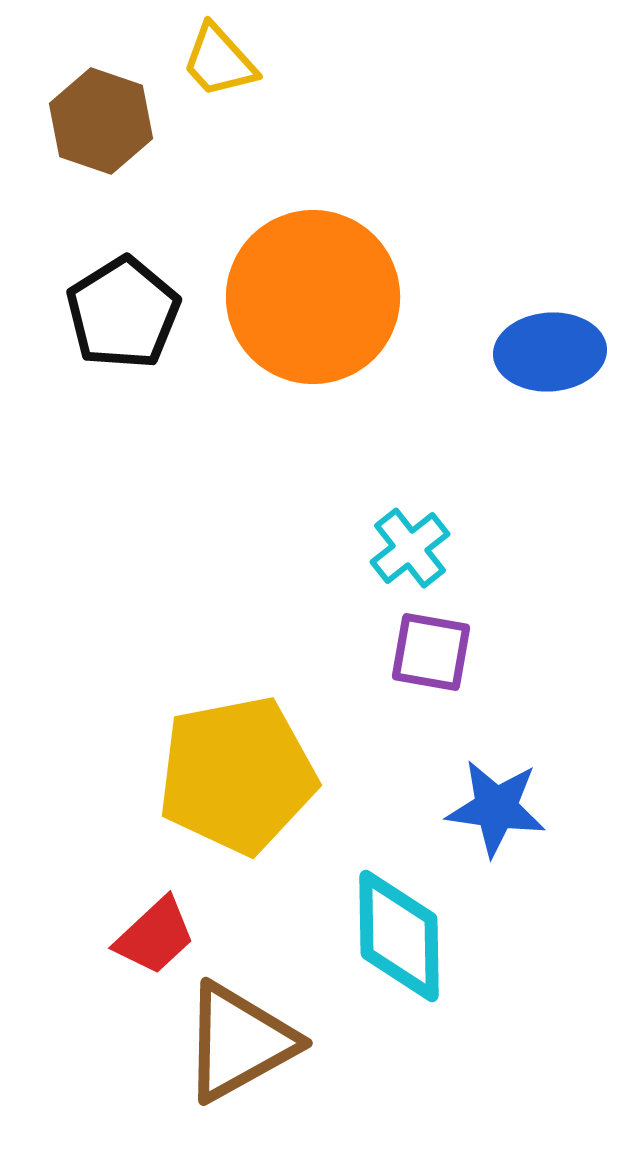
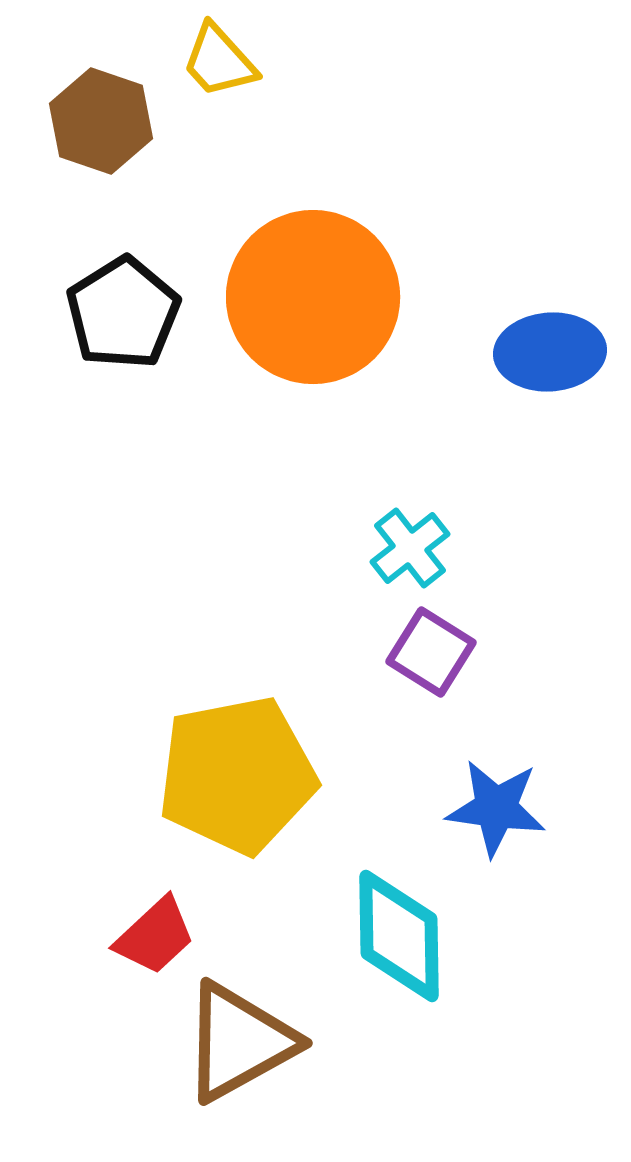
purple square: rotated 22 degrees clockwise
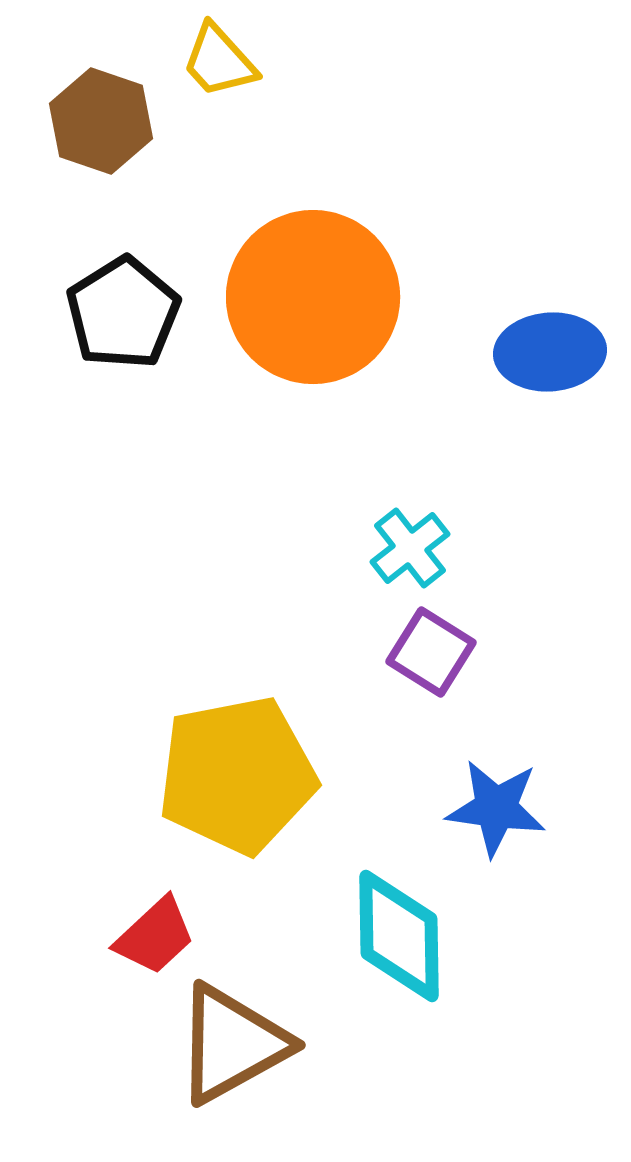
brown triangle: moved 7 px left, 2 px down
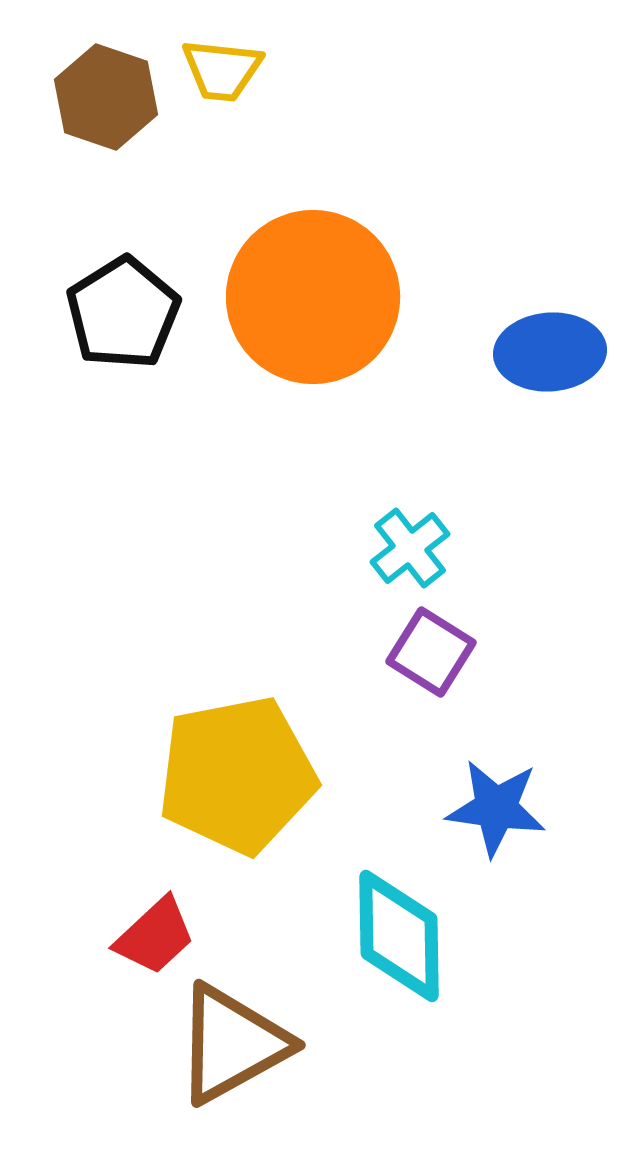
yellow trapezoid: moved 3 px right, 9 px down; rotated 42 degrees counterclockwise
brown hexagon: moved 5 px right, 24 px up
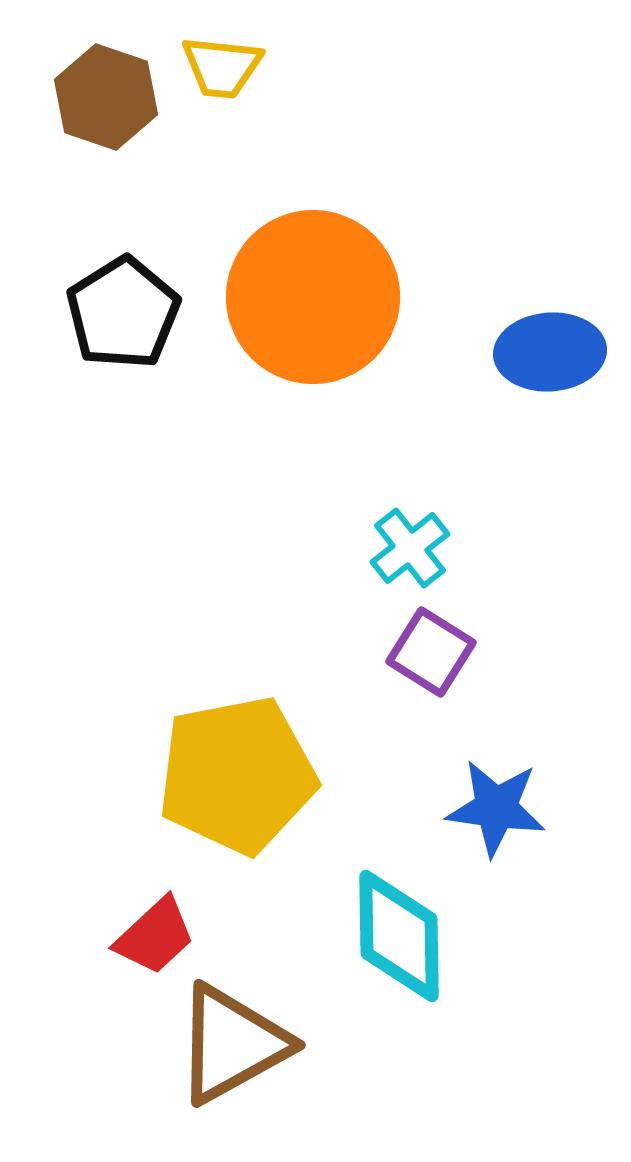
yellow trapezoid: moved 3 px up
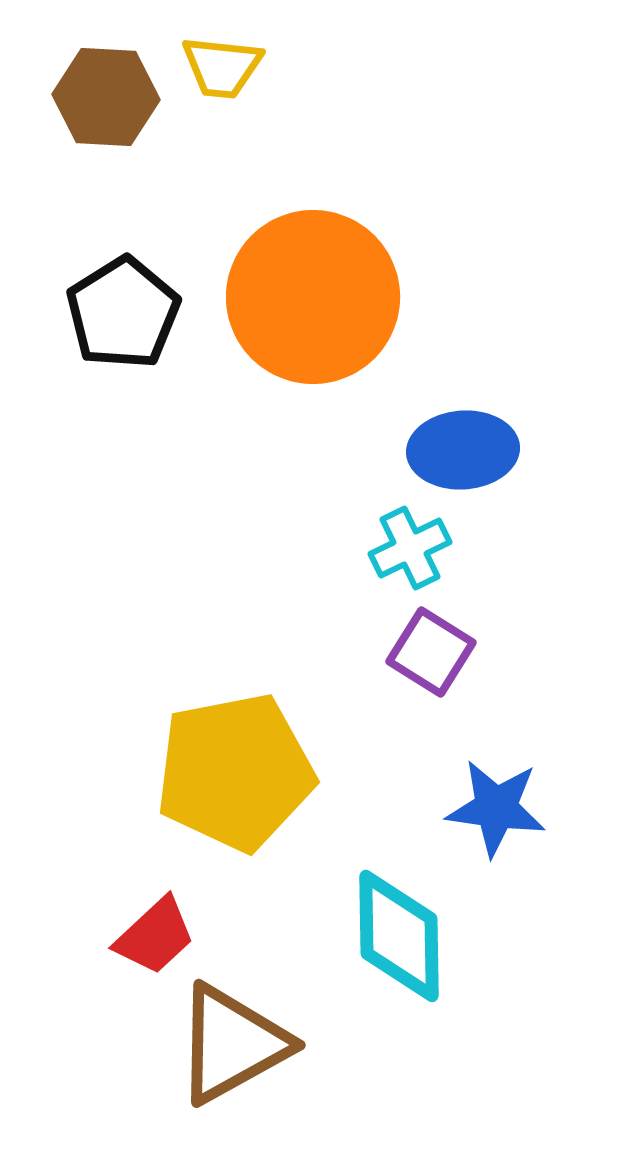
brown hexagon: rotated 16 degrees counterclockwise
blue ellipse: moved 87 px left, 98 px down
cyan cross: rotated 12 degrees clockwise
yellow pentagon: moved 2 px left, 3 px up
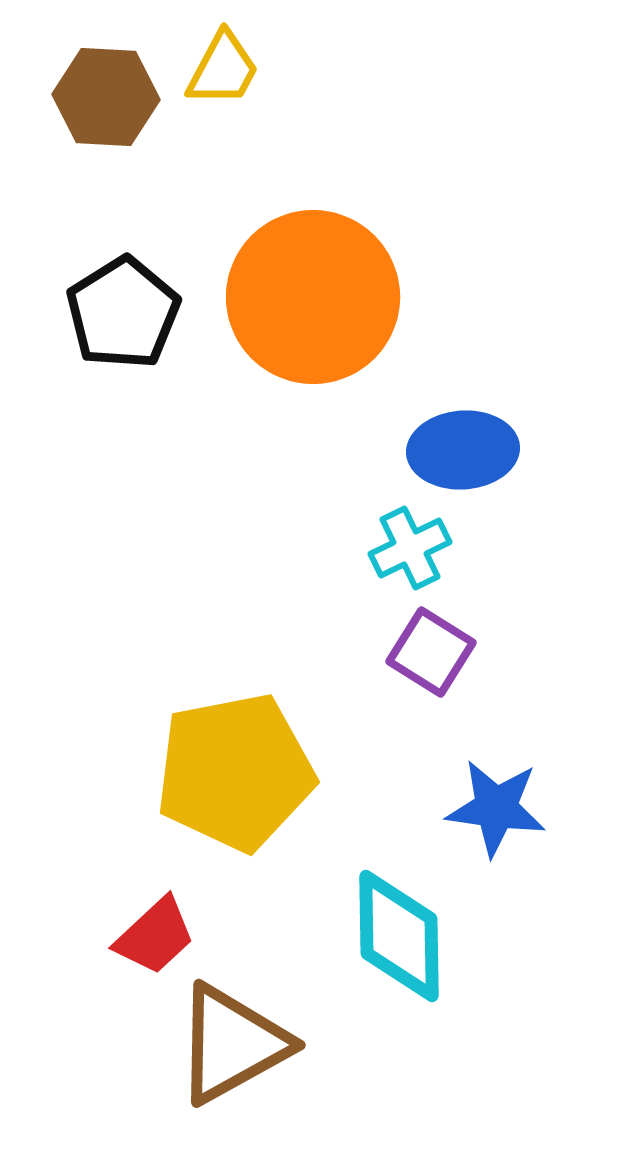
yellow trapezoid: moved 1 px right, 2 px down; rotated 68 degrees counterclockwise
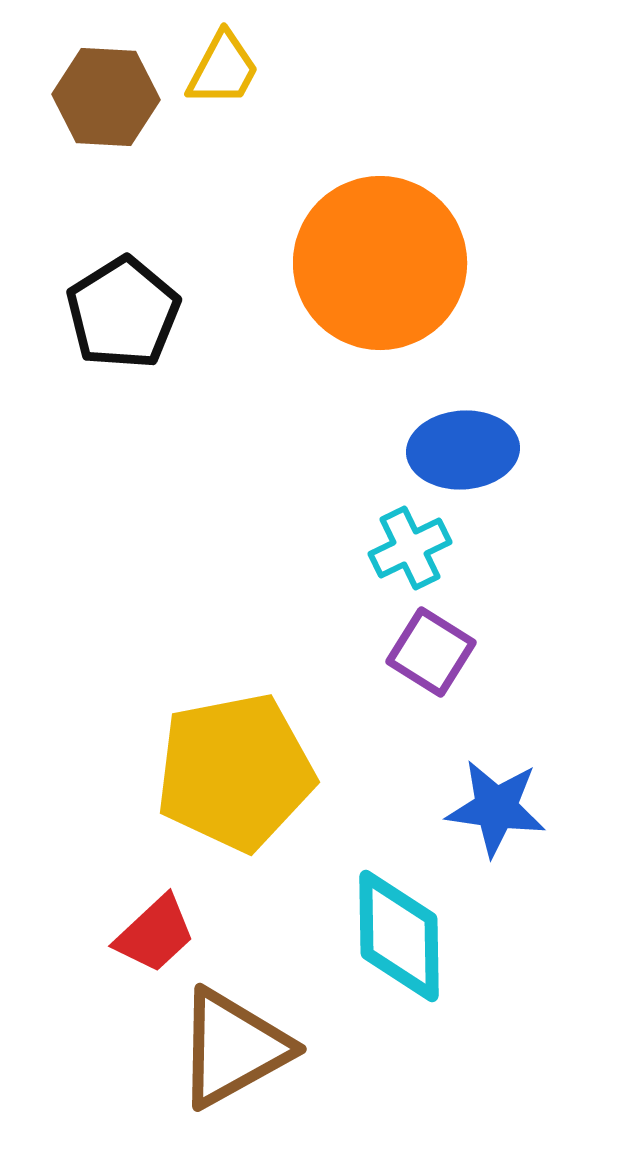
orange circle: moved 67 px right, 34 px up
red trapezoid: moved 2 px up
brown triangle: moved 1 px right, 4 px down
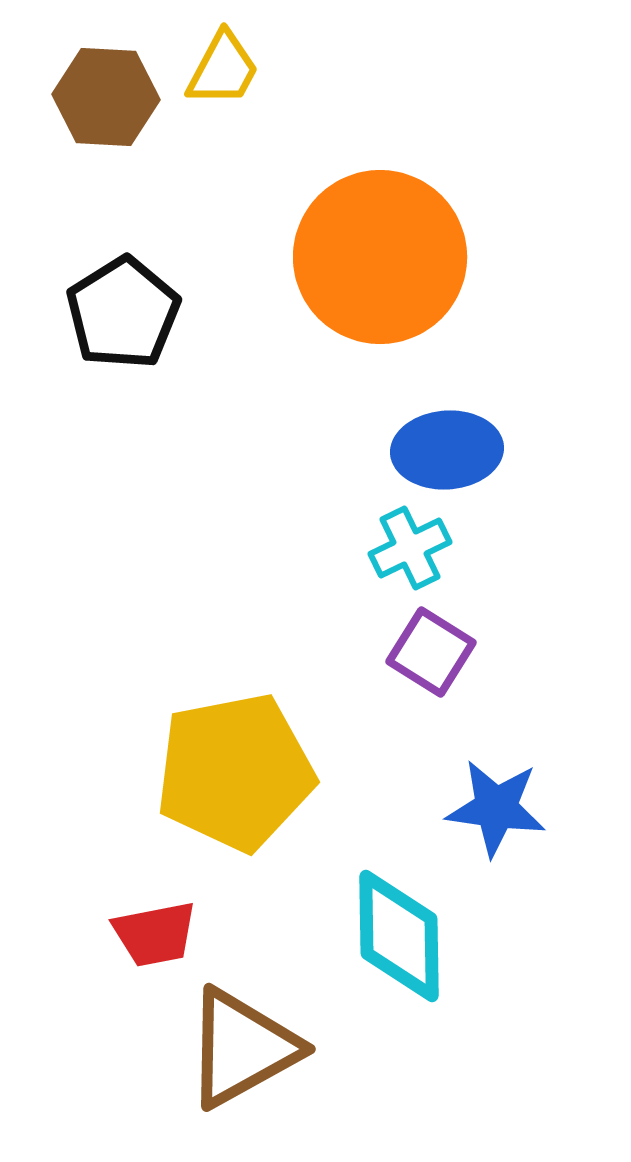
orange circle: moved 6 px up
blue ellipse: moved 16 px left
red trapezoid: rotated 32 degrees clockwise
brown triangle: moved 9 px right
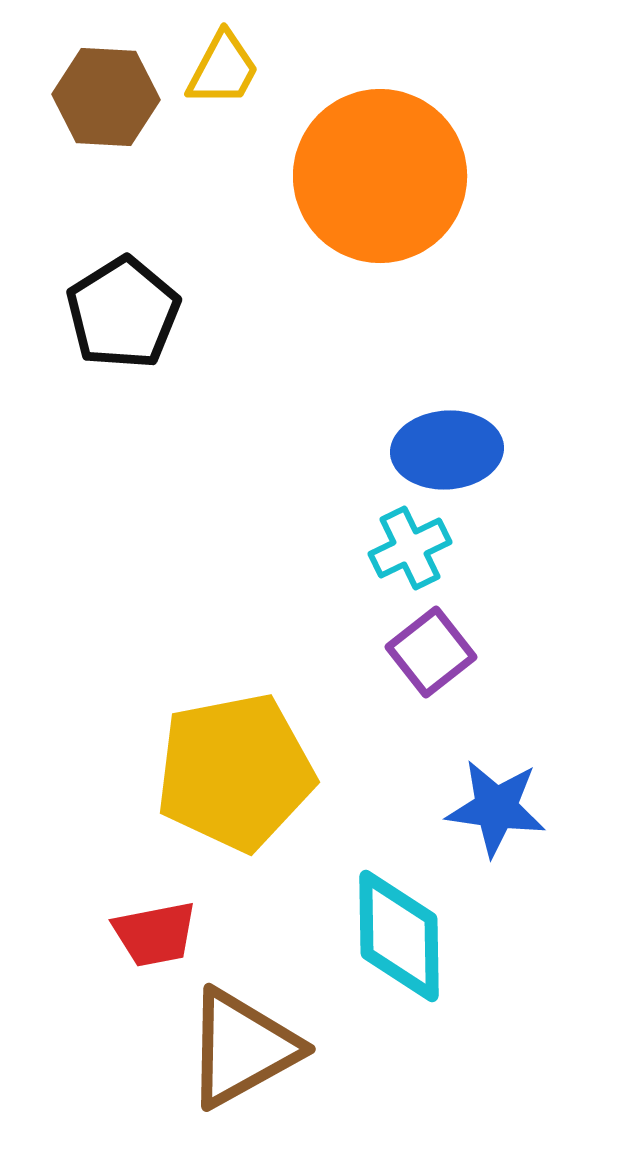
orange circle: moved 81 px up
purple square: rotated 20 degrees clockwise
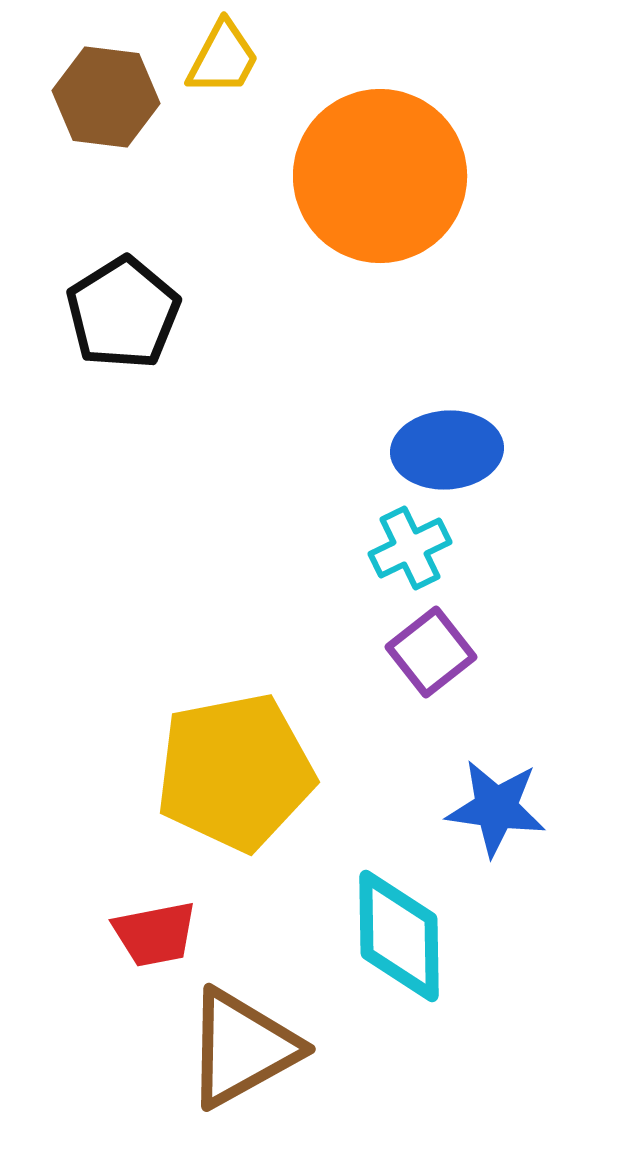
yellow trapezoid: moved 11 px up
brown hexagon: rotated 4 degrees clockwise
